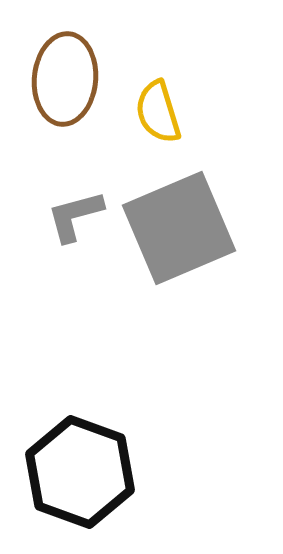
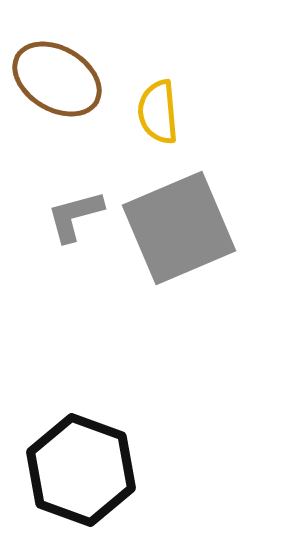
brown ellipse: moved 8 px left; rotated 64 degrees counterclockwise
yellow semicircle: rotated 12 degrees clockwise
black hexagon: moved 1 px right, 2 px up
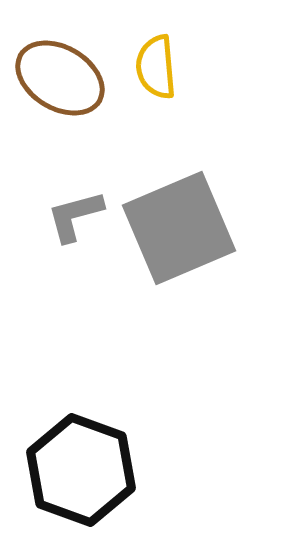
brown ellipse: moved 3 px right, 1 px up
yellow semicircle: moved 2 px left, 45 px up
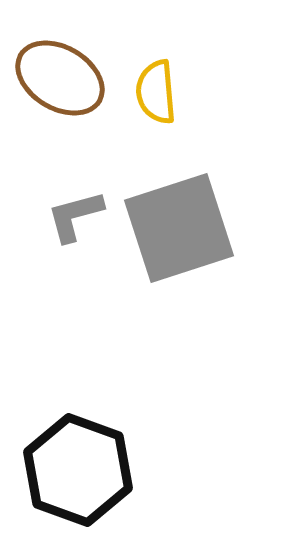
yellow semicircle: moved 25 px down
gray square: rotated 5 degrees clockwise
black hexagon: moved 3 px left
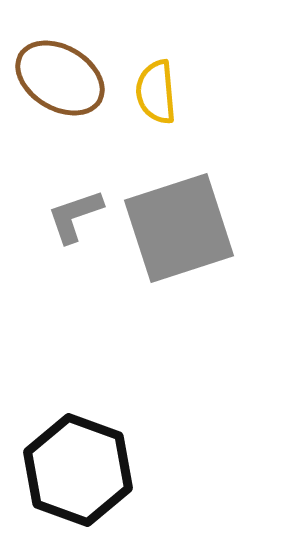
gray L-shape: rotated 4 degrees counterclockwise
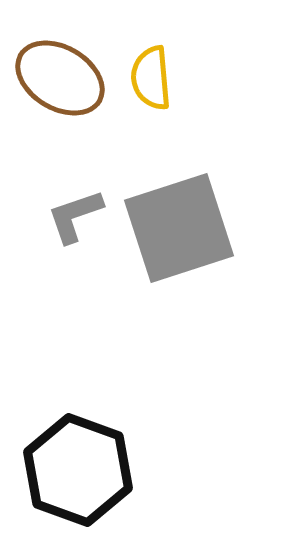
yellow semicircle: moved 5 px left, 14 px up
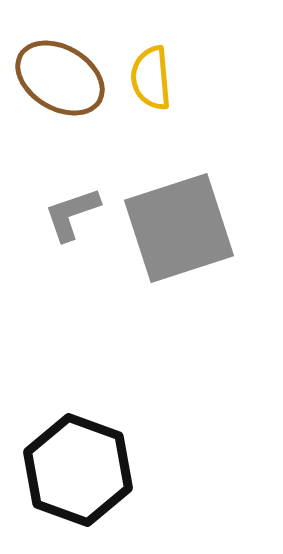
gray L-shape: moved 3 px left, 2 px up
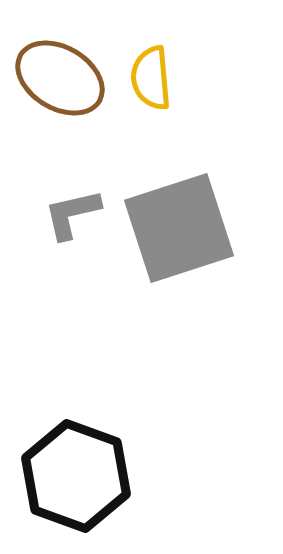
gray L-shape: rotated 6 degrees clockwise
black hexagon: moved 2 px left, 6 px down
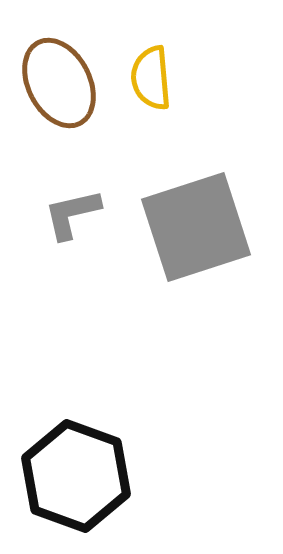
brown ellipse: moved 1 px left, 5 px down; rotated 32 degrees clockwise
gray square: moved 17 px right, 1 px up
